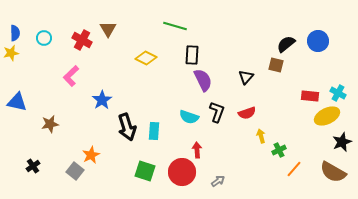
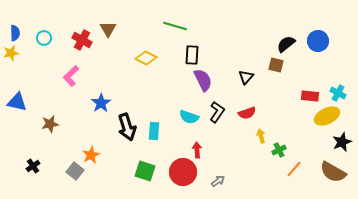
blue star: moved 1 px left, 3 px down
black L-shape: rotated 15 degrees clockwise
red circle: moved 1 px right
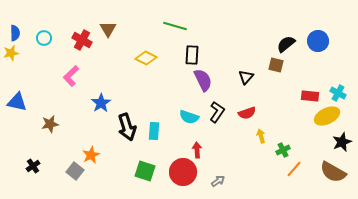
green cross: moved 4 px right
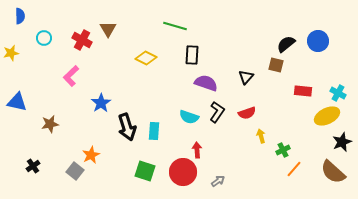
blue semicircle: moved 5 px right, 17 px up
purple semicircle: moved 3 px right, 3 px down; rotated 45 degrees counterclockwise
red rectangle: moved 7 px left, 5 px up
brown semicircle: rotated 12 degrees clockwise
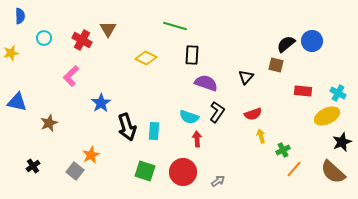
blue circle: moved 6 px left
red semicircle: moved 6 px right, 1 px down
brown star: moved 1 px left, 1 px up; rotated 12 degrees counterclockwise
red arrow: moved 11 px up
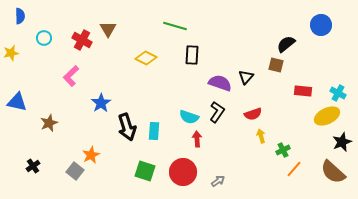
blue circle: moved 9 px right, 16 px up
purple semicircle: moved 14 px right
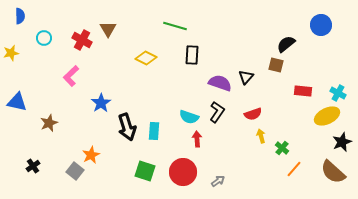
green cross: moved 1 px left, 2 px up; rotated 24 degrees counterclockwise
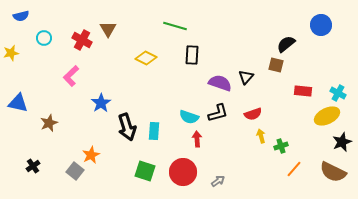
blue semicircle: moved 1 px right; rotated 77 degrees clockwise
blue triangle: moved 1 px right, 1 px down
black L-shape: moved 1 px right, 1 px down; rotated 40 degrees clockwise
green cross: moved 1 px left, 2 px up; rotated 32 degrees clockwise
brown semicircle: rotated 16 degrees counterclockwise
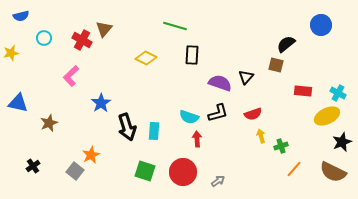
brown triangle: moved 4 px left; rotated 12 degrees clockwise
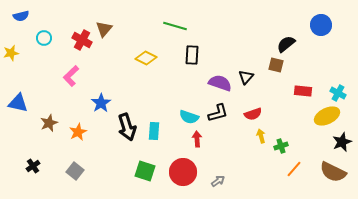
orange star: moved 13 px left, 23 px up
